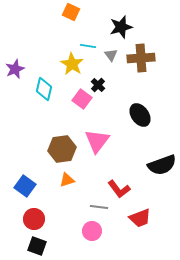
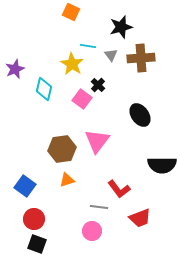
black semicircle: rotated 20 degrees clockwise
black square: moved 2 px up
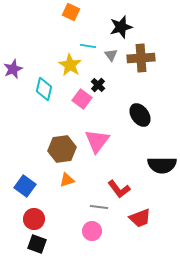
yellow star: moved 2 px left, 1 px down
purple star: moved 2 px left
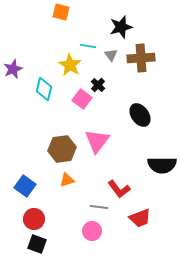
orange square: moved 10 px left; rotated 12 degrees counterclockwise
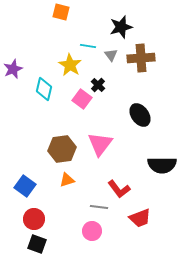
pink triangle: moved 3 px right, 3 px down
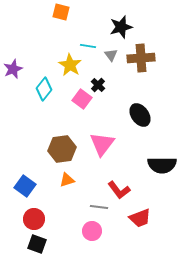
cyan diamond: rotated 25 degrees clockwise
pink triangle: moved 2 px right
red L-shape: moved 1 px down
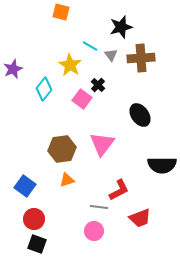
cyan line: moved 2 px right; rotated 21 degrees clockwise
red L-shape: rotated 80 degrees counterclockwise
pink circle: moved 2 px right
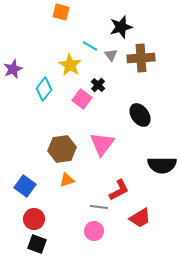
red trapezoid: rotated 10 degrees counterclockwise
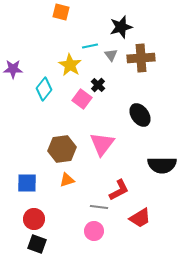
cyan line: rotated 42 degrees counterclockwise
purple star: rotated 24 degrees clockwise
blue square: moved 2 px right, 3 px up; rotated 35 degrees counterclockwise
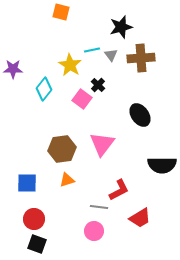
cyan line: moved 2 px right, 4 px down
